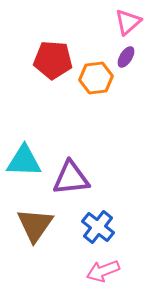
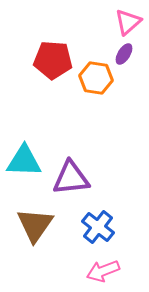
purple ellipse: moved 2 px left, 3 px up
orange hexagon: rotated 16 degrees clockwise
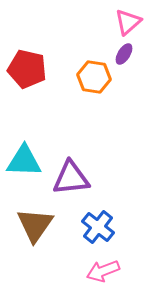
red pentagon: moved 26 px left, 9 px down; rotated 9 degrees clockwise
orange hexagon: moved 2 px left, 1 px up
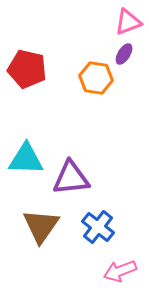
pink triangle: rotated 20 degrees clockwise
orange hexagon: moved 2 px right, 1 px down
cyan triangle: moved 2 px right, 2 px up
brown triangle: moved 6 px right, 1 px down
pink arrow: moved 17 px right
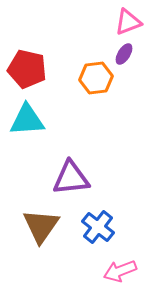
orange hexagon: rotated 16 degrees counterclockwise
cyan triangle: moved 1 px right, 39 px up; rotated 6 degrees counterclockwise
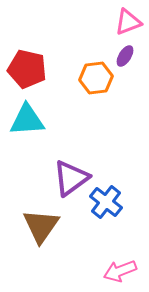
purple ellipse: moved 1 px right, 2 px down
purple triangle: rotated 30 degrees counterclockwise
blue cross: moved 8 px right, 25 px up
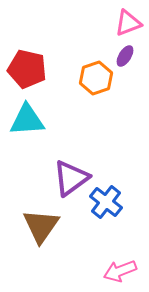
pink triangle: moved 1 px down
orange hexagon: rotated 12 degrees counterclockwise
